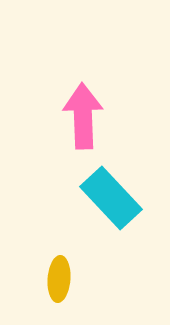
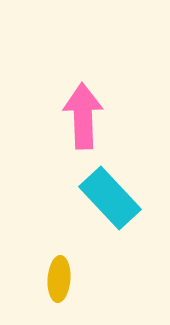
cyan rectangle: moved 1 px left
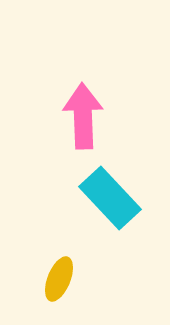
yellow ellipse: rotated 18 degrees clockwise
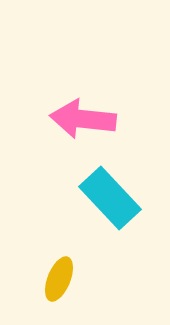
pink arrow: moved 3 px down; rotated 82 degrees counterclockwise
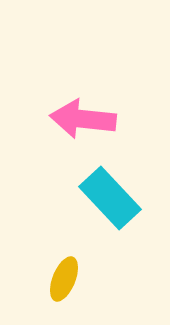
yellow ellipse: moved 5 px right
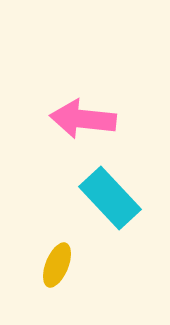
yellow ellipse: moved 7 px left, 14 px up
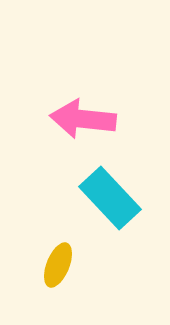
yellow ellipse: moved 1 px right
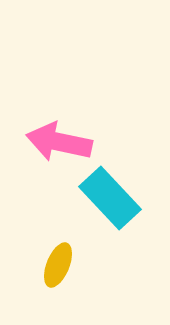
pink arrow: moved 24 px left, 23 px down; rotated 6 degrees clockwise
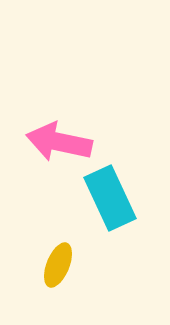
cyan rectangle: rotated 18 degrees clockwise
